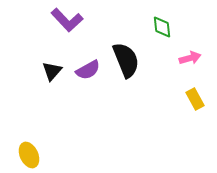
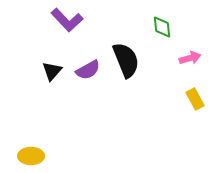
yellow ellipse: moved 2 px right, 1 px down; rotated 65 degrees counterclockwise
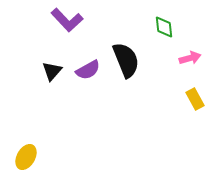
green diamond: moved 2 px right
yellow ellipse: moved 5 px left, 1 px down; rotated 60 degrees counterclockwise
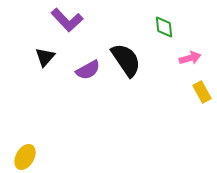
black semicircle: rotated 12 degrees counterclockwise
black triangle: moved 7 px left, 14 px up
yellow rectangle: moved 7 px right, 7 px up
yellow ellipse: moved 1 px left
